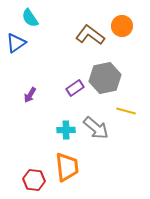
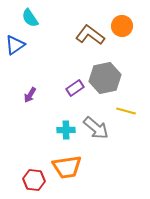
blue triangle: moved 1 px left, 2 px down
orange trapezoid: rotated 88 degrees clockwise
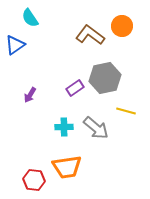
cyan cross: moved 2 px left, 3 px up
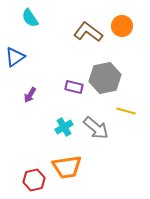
brown L-shape: moved 2 px left, 3 px up
blue triangle: moved 12 px down
purple rectangle: moved 1 px left, 1 px up; rotated 48 degrees clockwise
cyan cross: rotated 30 degrees counterclockwise
red hexagon: rotated 20 degrees counterclockwise
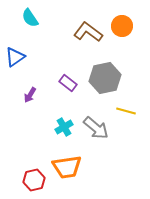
purple rectangle: moved 6 px left, 4 px up; rotated 24 degrees clockwise
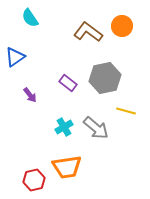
purple arrow: rotated 70 degrees counterclockwise
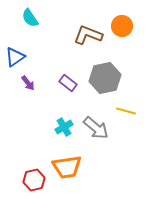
brown L-shape: moved 3 px down; rotated 16 degrees counterclockwise
purple arrow: moved 2 px left, 12 px up
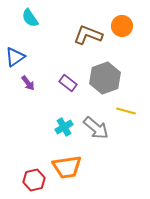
gray hexagon: rotated 8 degrees counterclockwise
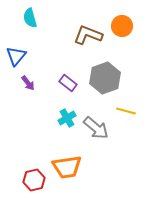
cyan semicircle: rotated 18 degrees clockwise
blue triangle: moved 1 px right, 1 px up; rotated 15 degrees counterclockwise
cyan cross: moved 3 px right, 9 px up
